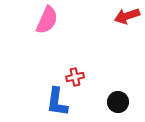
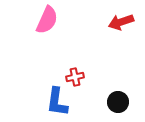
red arrow: moved 6 px left, 6 px down
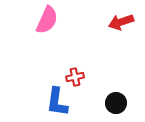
black circle: moved 2 px left, 1 px down
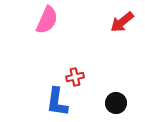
red arrow: moved 1 px right; rotated 20 degrees counterclockwise
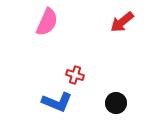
pink semicircle: moved 2 px down
red cross: moved 2 px up; rotated 30 degrees clockwise
blue L-shape: rotated 76 degrees counterclockwise
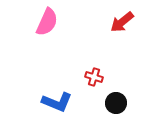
red cross: moved 19 px right, 2 px down
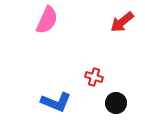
pink semicircle: moved 2 px up
blue L-shape: moved 1 px left
